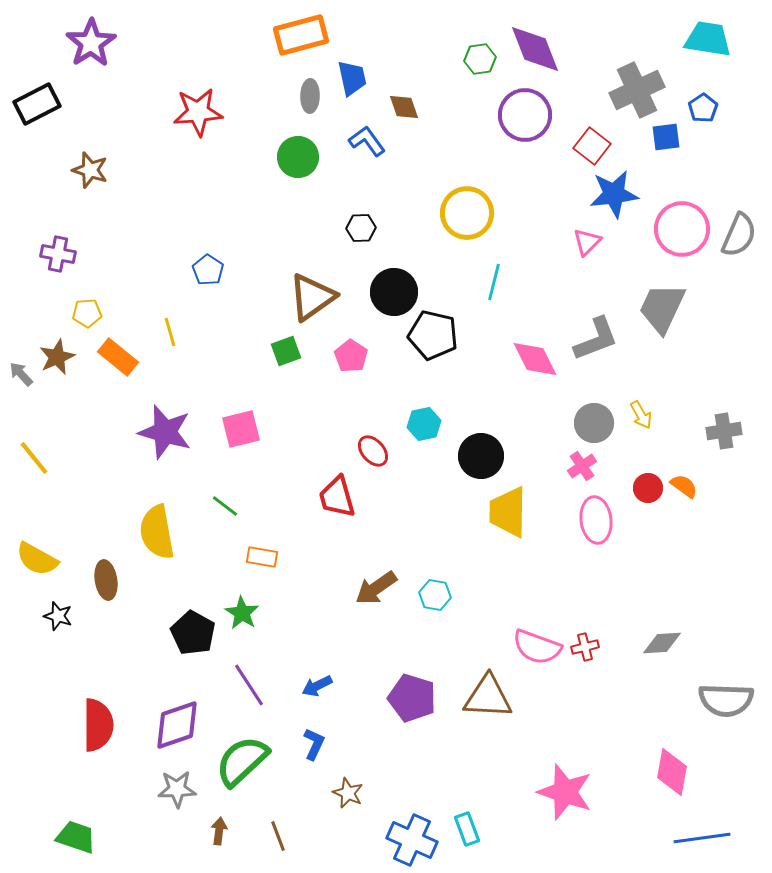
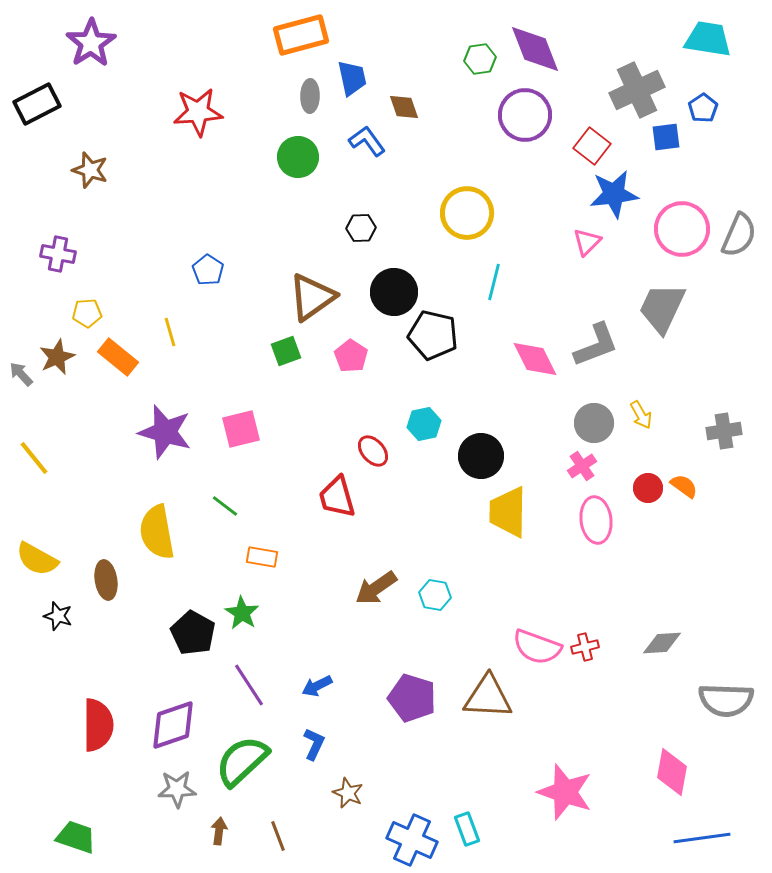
gray L-shape at (596, 339): moved 6 px down
purple diamond at (177, 725): moved 4 px left
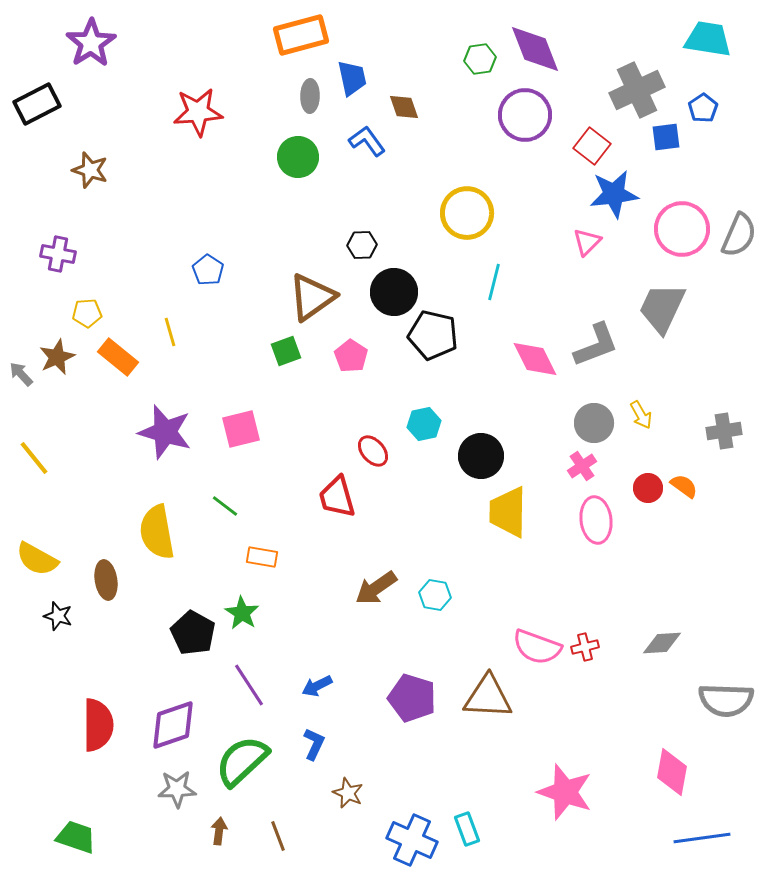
black hexagon at (361, 228): moved 1 px right, 17 px down
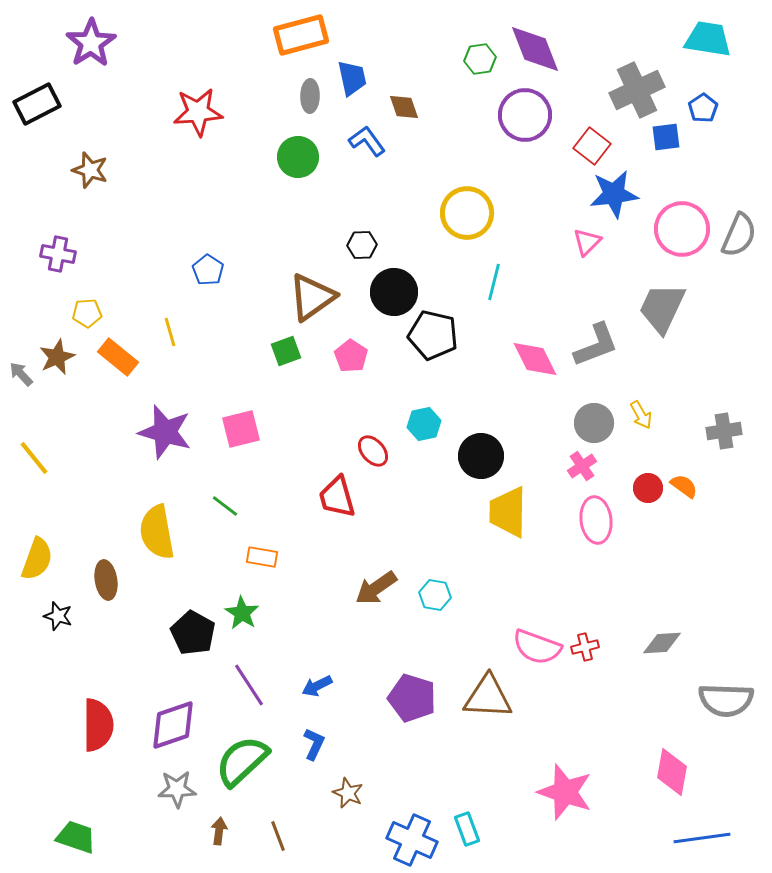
yellow semicircle at (37, 559): rotated 99 degrees counterclockwise
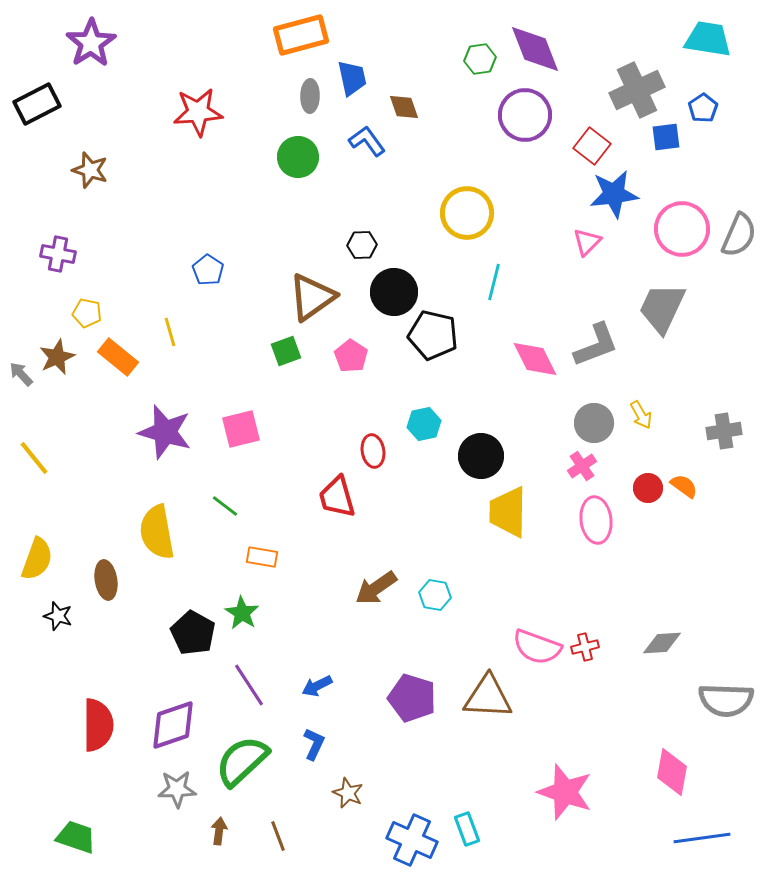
yellow pentagon at (87, 313): rotated 16 degrees clockwise
red ellipse at (373, 451): rotated 32 degrees clockwise
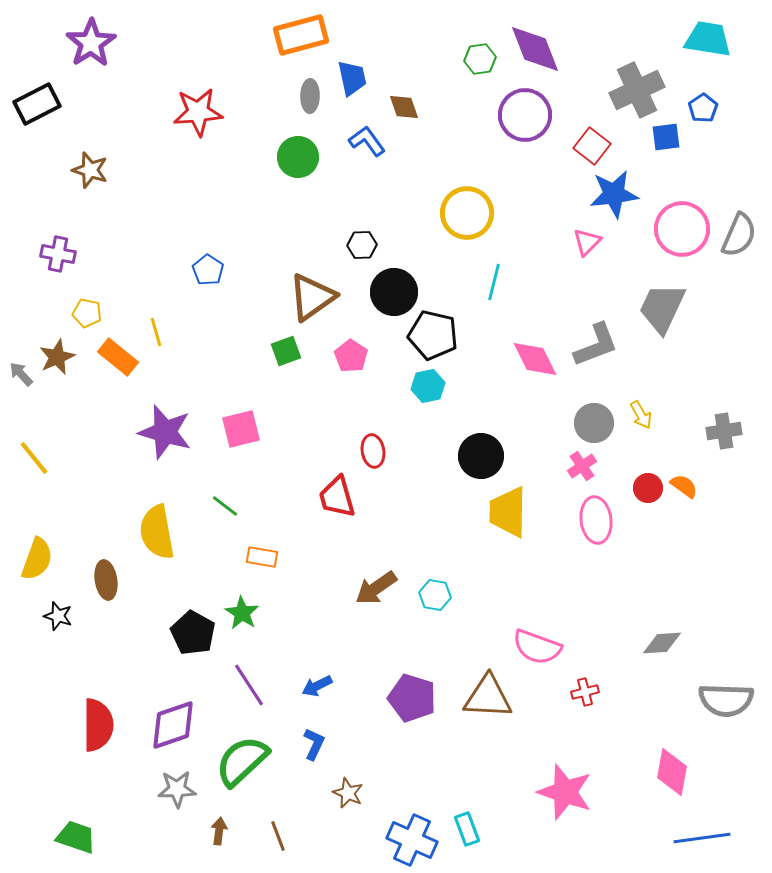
yellow line at (170, 332): moved 14 px left
cyan hexagon at (424, 424): moved 4 px right, 38 px up
red cross at (585, 647): moved 45 px down
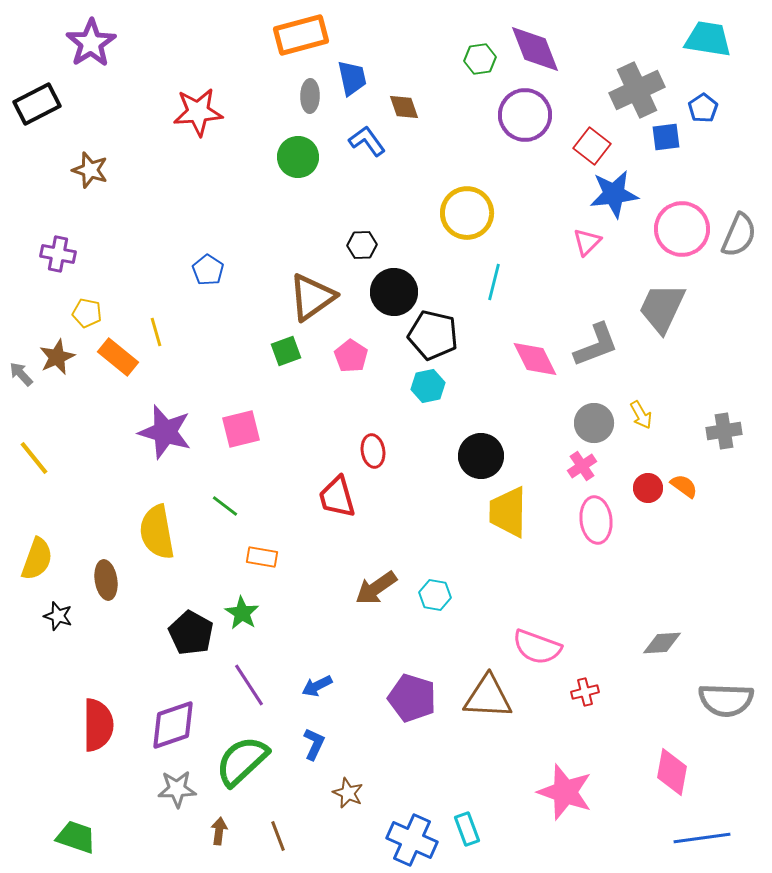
black pentagon at (193, 633): moved 2 px left
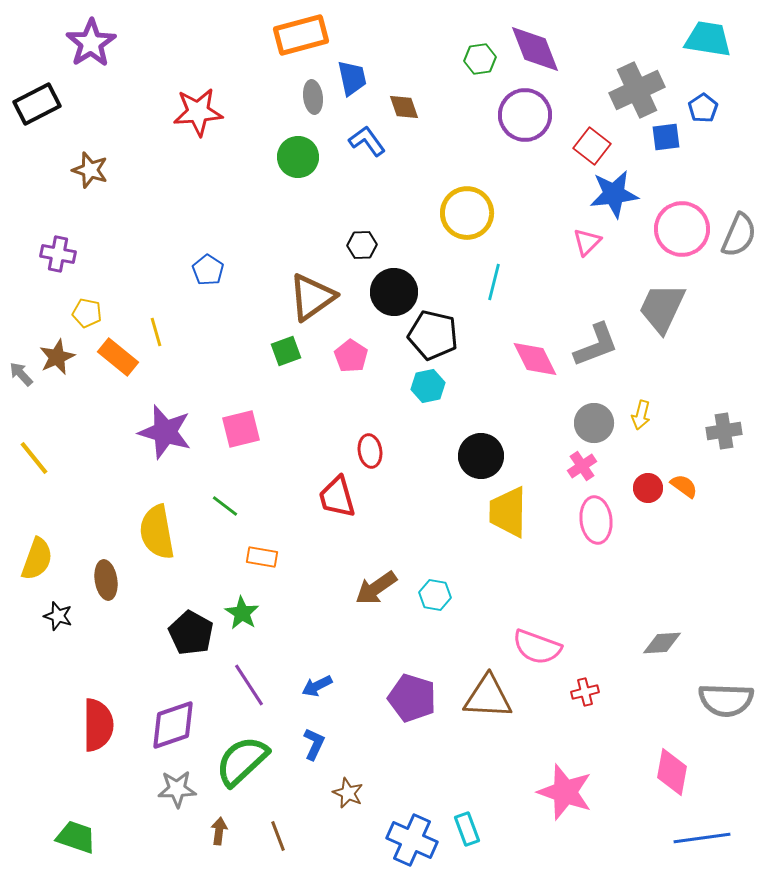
gray ellipse at (310, 96): moved 3 px right, 1 px down; rotated 8 degrees counterclockwise
yellow arrow at (641, 415): rotated 44 degrees clockwise
red ellipse at (373, 451): moved 3 px left
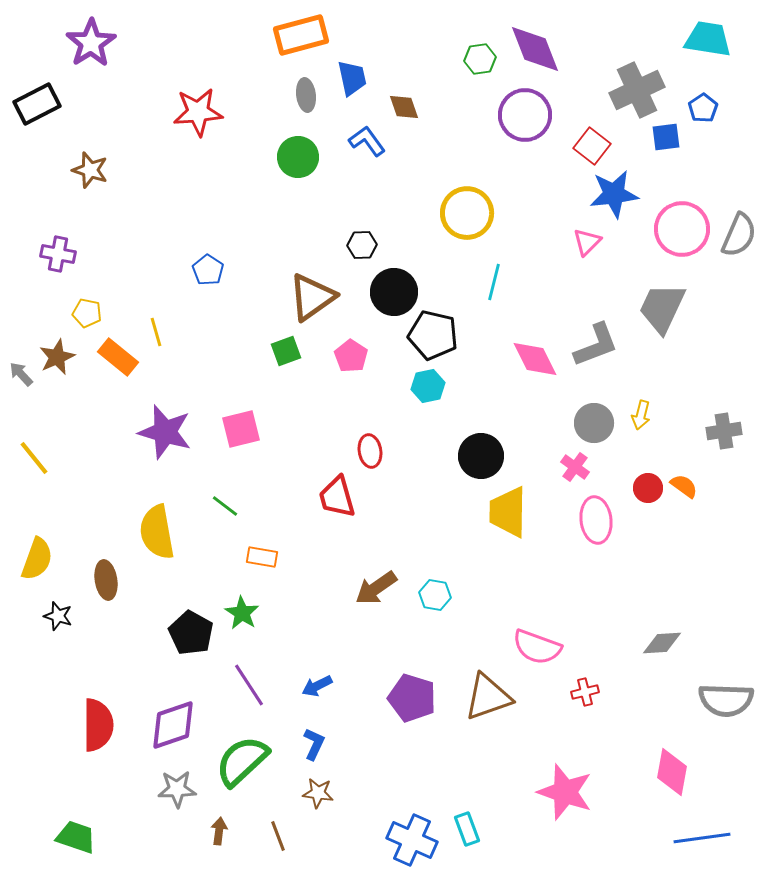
gray ellipse at (313, 97): moved 7 px left, 2 px up
pink cross at (582, 466): moved 7 px left, 1 px down; rotated 20 degrees counterclockwise
brown triangle at (488, 697): rotated 22 degrees counterclockwise
brown star at (348, 793): moved 30 px left; rotated 16 degrees counterclockwise
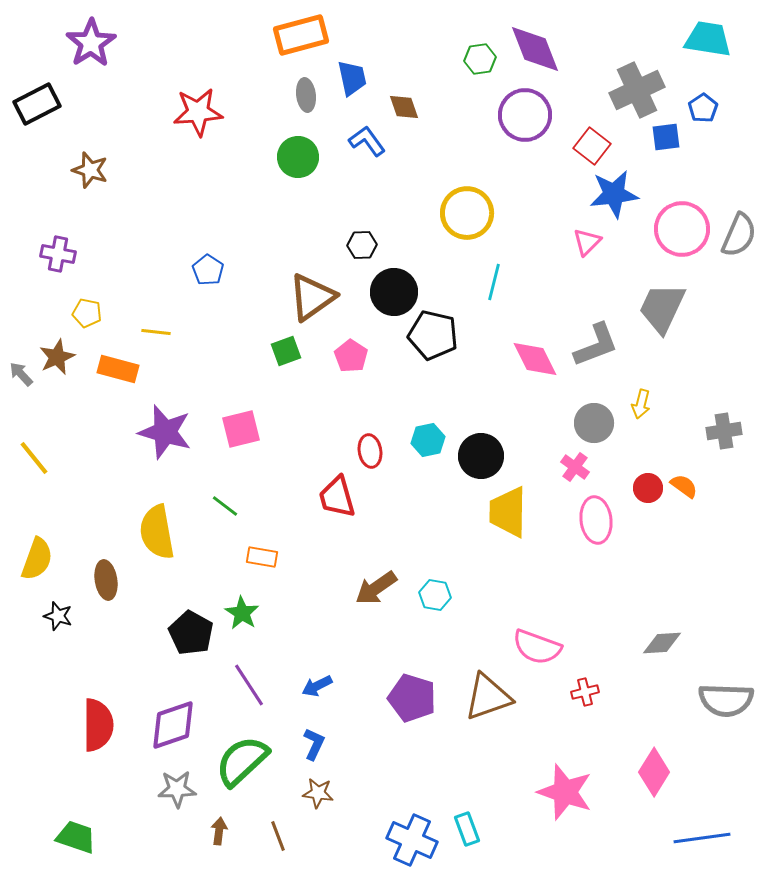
yellow line at (156, 332): rotated 68 degrees counterclockwise
orange rectangle at (118, 357): moved 12 px down; rotated 24 degrees counterclockwise
cyan hexagon at (428, 386): moved 54 px down
yellow arrow at (641, 415): moved 11 px up
pink diamond at (672, 772): moved 18 px left; rotated 21 degrees clockwise
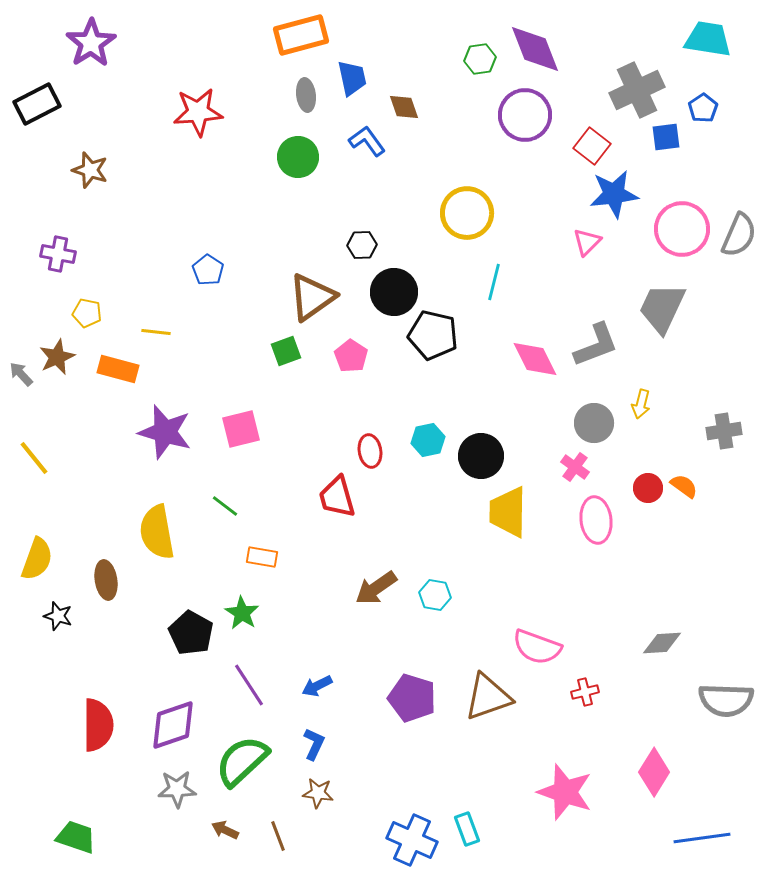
brown arrow at (219, 831): moved 6 px right, 1 px up; rotated 72 degrees counterclockwise
